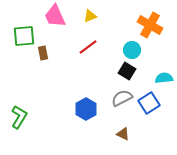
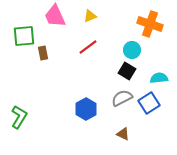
orange cross: moved 1 px up; rotated 10 degrees counterclockwise
cyan semicircle: moved 5 px left
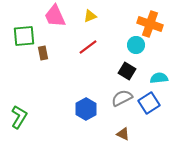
cyan circle: moved 4 px right, 5 px up
